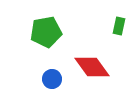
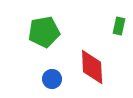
green pentagon: moved 2 px left
red diamond: rotated 33 degrees clockwise
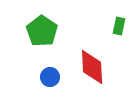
green pentagon: moved 2 px left, 1 px up; rotated 28 degrees counterclockwise
blue circle: moved 2 px left, 2 px up
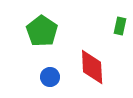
green rectangle: moved 1 px right
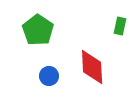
green pentagon: moved 4 px left, 1 px up
blue circle: moved 1 px left, 1 px up
